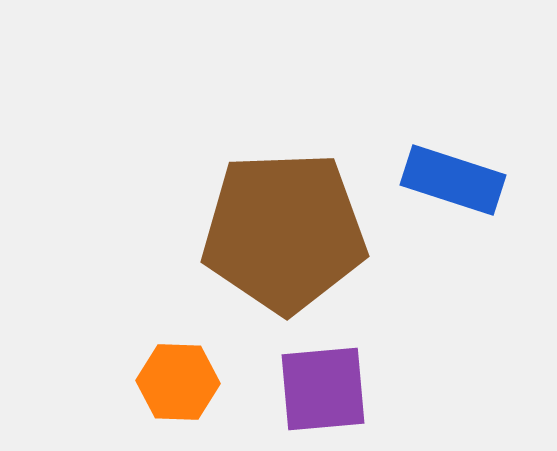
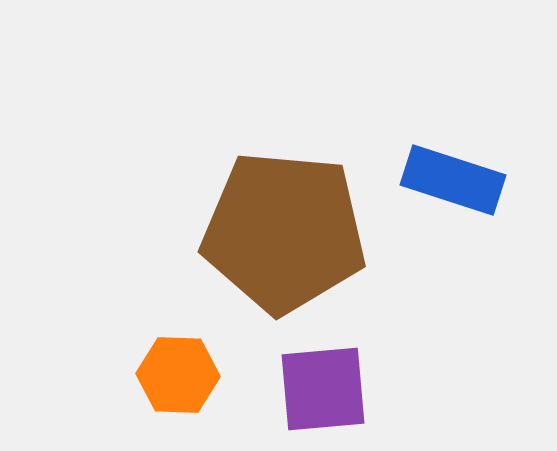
brown pentagon: rotated 7 degrees clockwise
orange hexagon: moved 7 px up
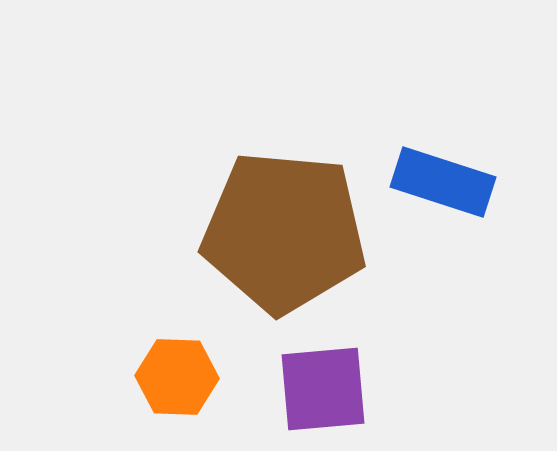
blue rectangle: moved 10 px left, 2 px down
orange hexagon: moved 1 px left, 2 px down
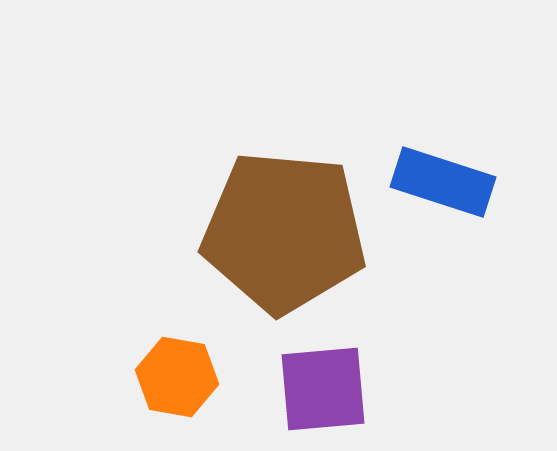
orange hexagon: rotated 8 degrees clockwise
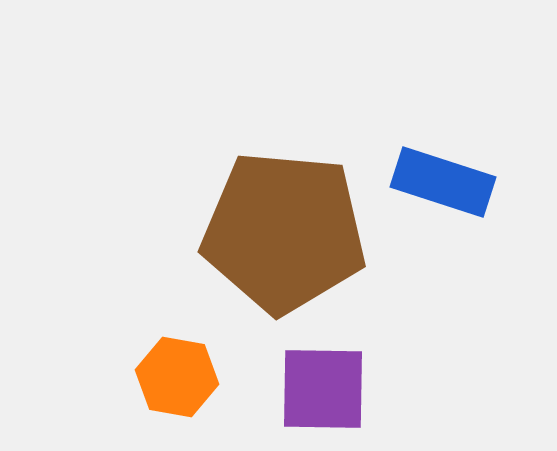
purple square: rotated 6 degrees clockwise
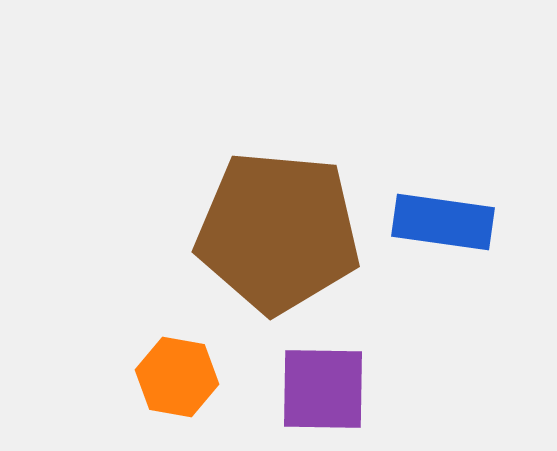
blue rectangle: moved 40 px down; rotated 10 degrees counterclockwise
brown pentagon: moved 6 px left
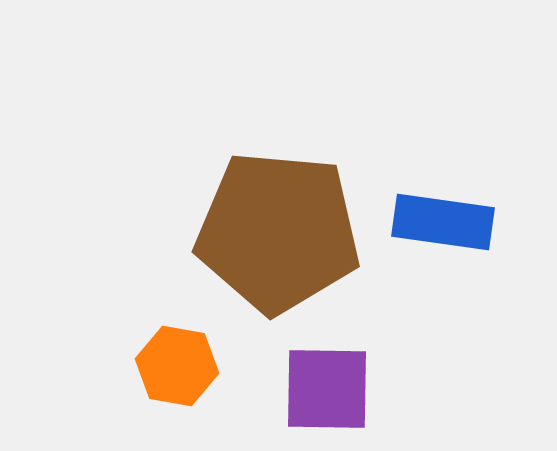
orange hexagon: moved 11 px up
purple square: moved 4 px right
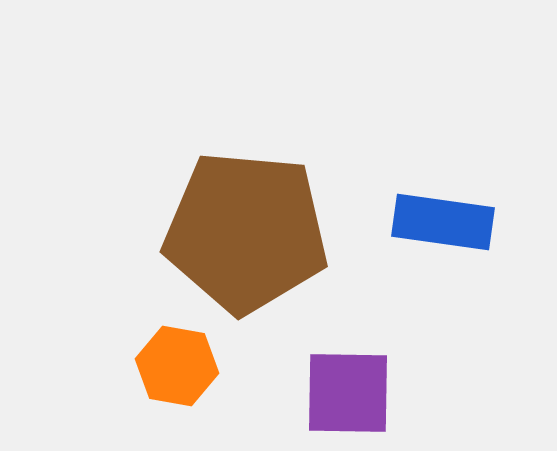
brown pentagon: moved 32 px left
purple square: moved 21 px right, 4 px down
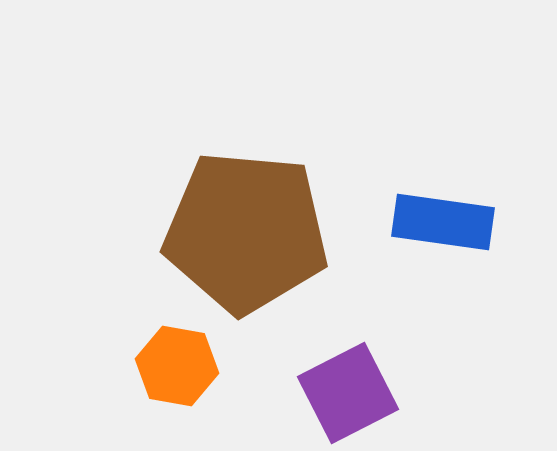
purple square: rotated 28 degrees counterclockwise
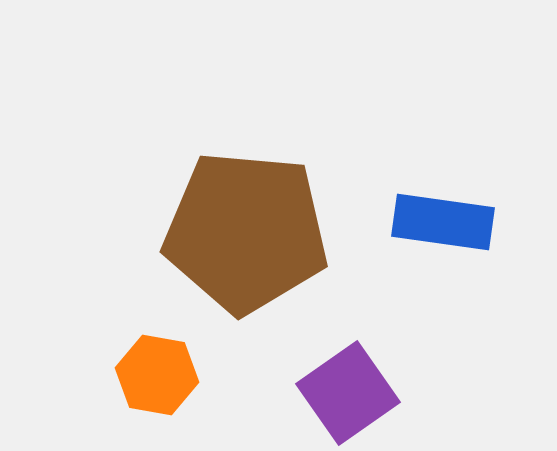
orange hexagon: moved 20 px left, 9 px down
purple square: rotated 8 degrees counterclockwise
